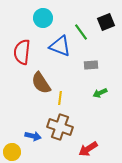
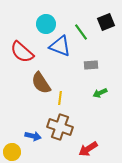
cyan circle: moved 3 px right, 6 px down
red semicircle: rotated 55 degrees counterclockwise
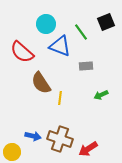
gray rectangle: moved 5 px left, 1 px down
green arrow: moved 1 px right, 2 px down
brown cross: moved 12 px down
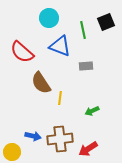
cyan circle: moved 3 px right, 6 px up
green line: moved 2 px right, 2 px up; rotated 24 degrees clockwise
green arrow: moved 9 px left, 16 px down
brown cross: rotated 25 degrees counterclockwise
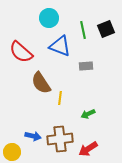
black square: moved 7 px down
red semicircle: moved 1 px left
green arrow: moved 4 px left, 3 px down
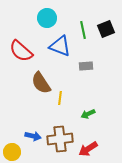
cyan circle: moved 2 px left
red semicircle: moved 1 px up
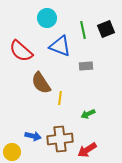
red arrow: moved 1 px left, 1 px down
